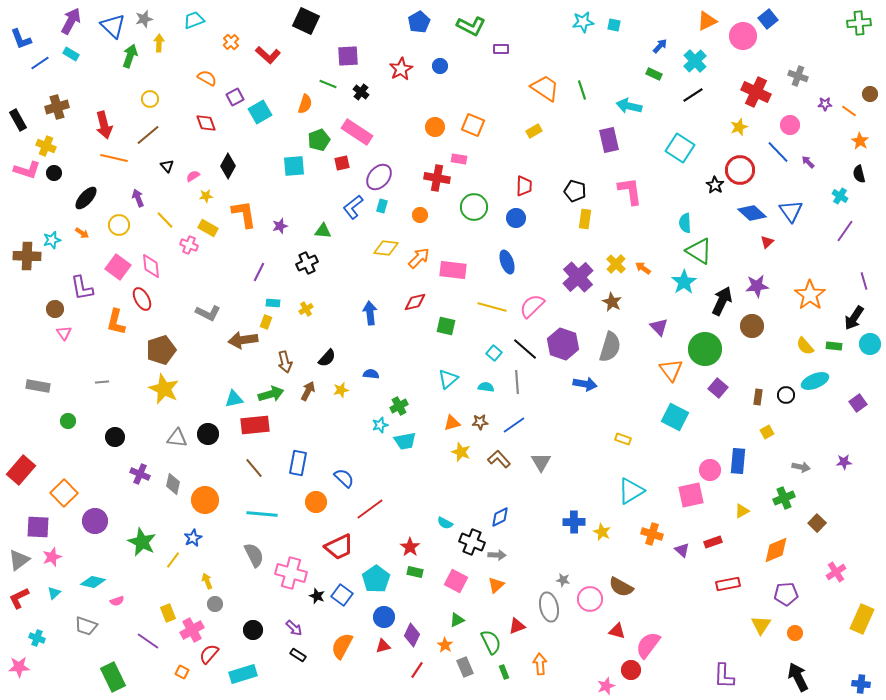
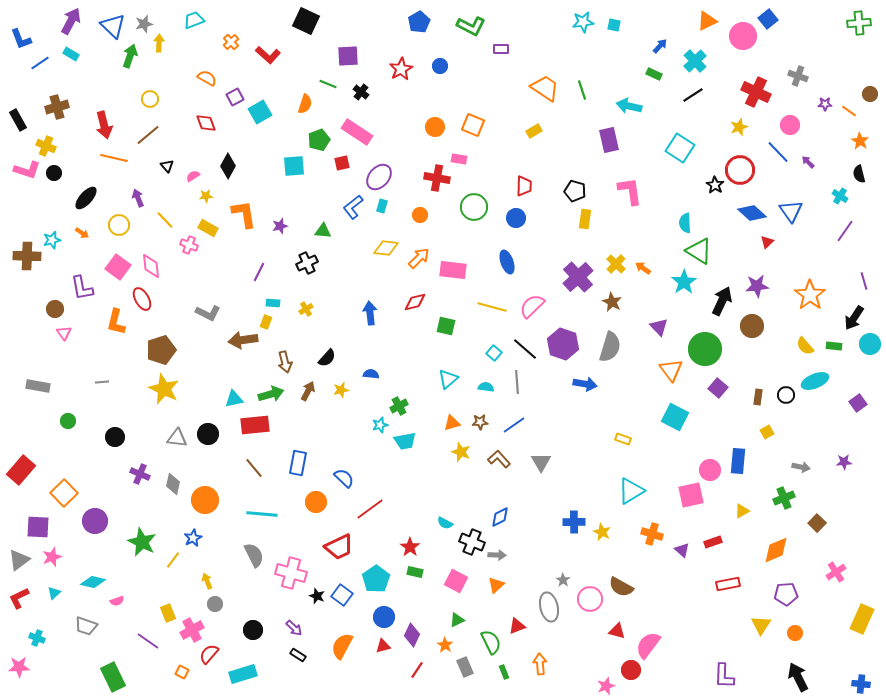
gray star at (144, 19): moved 5 px down
gray star at (563, 580): rotated 24 degrees clockwise
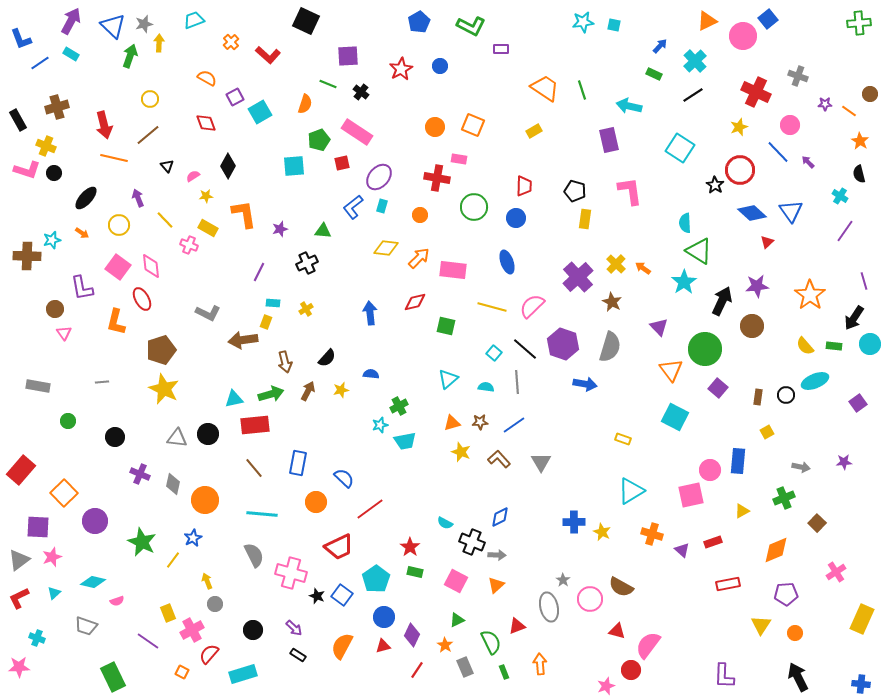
purple star at (280, 226): moved 3 px down
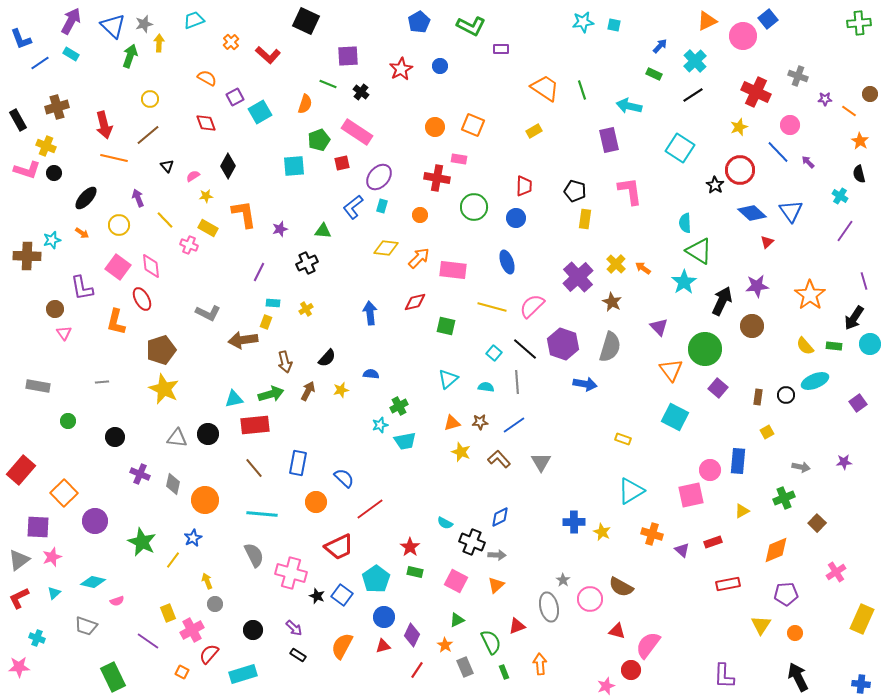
purple star at (825, 104): moved 5 px up
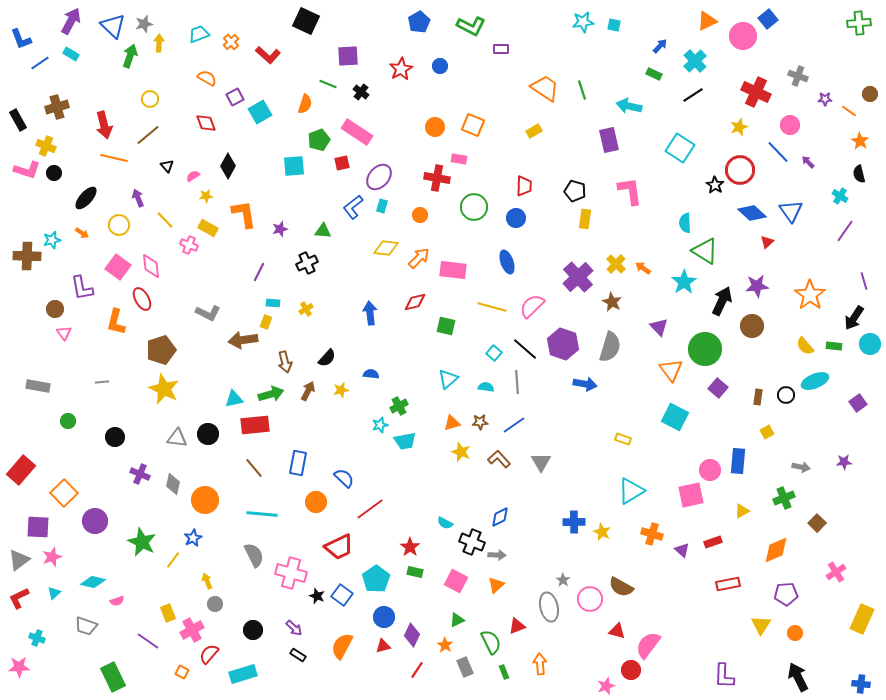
cyan trapezoid at (194, 20): moved 5 px right, 14 px down
green triangle at (699, 251): moved 6 px right
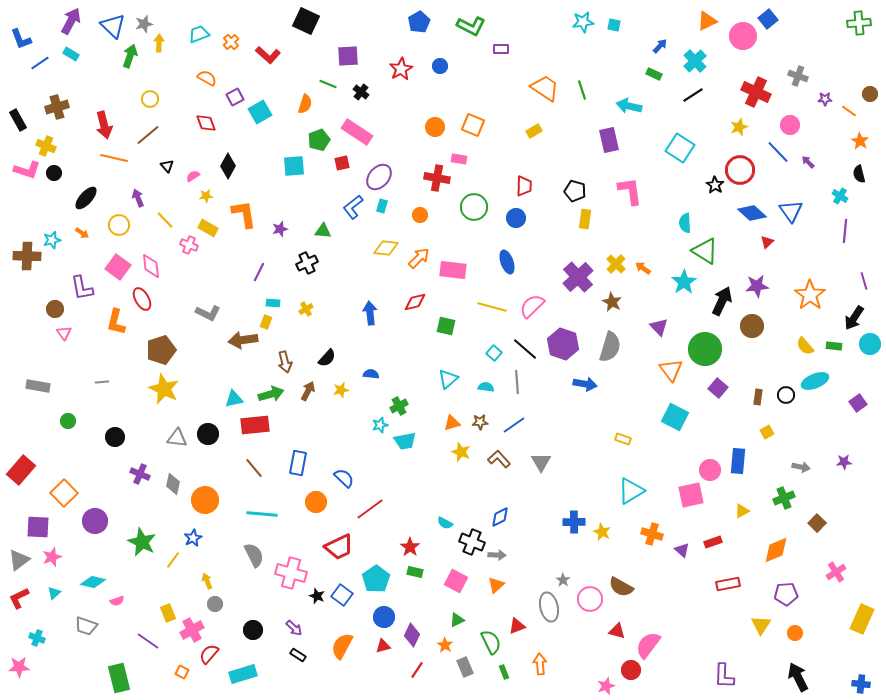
purple line at (845, 231): rotated 30 degrees counterclockwise
green rectangle at (113, 677): moved 6 px right, 1 px down; rotated 12 degrees clockwise
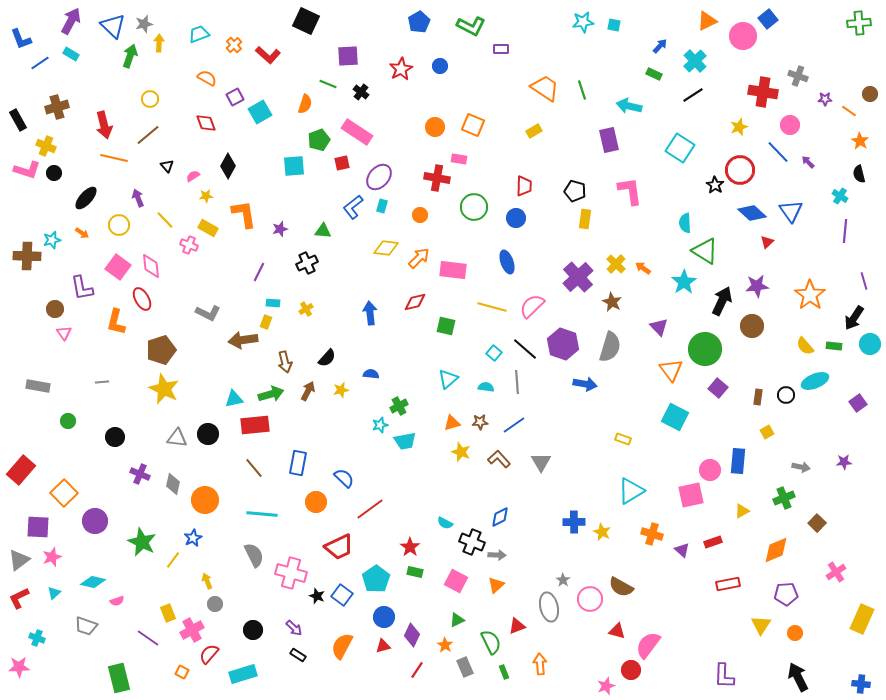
orange cross at (231, 42): moved 3 px right, 3 px down
red cross at (756, 92): moved 7 px right; rotated 16 degrees counterclockwise
purple line at (148, 641): moved 3 px up
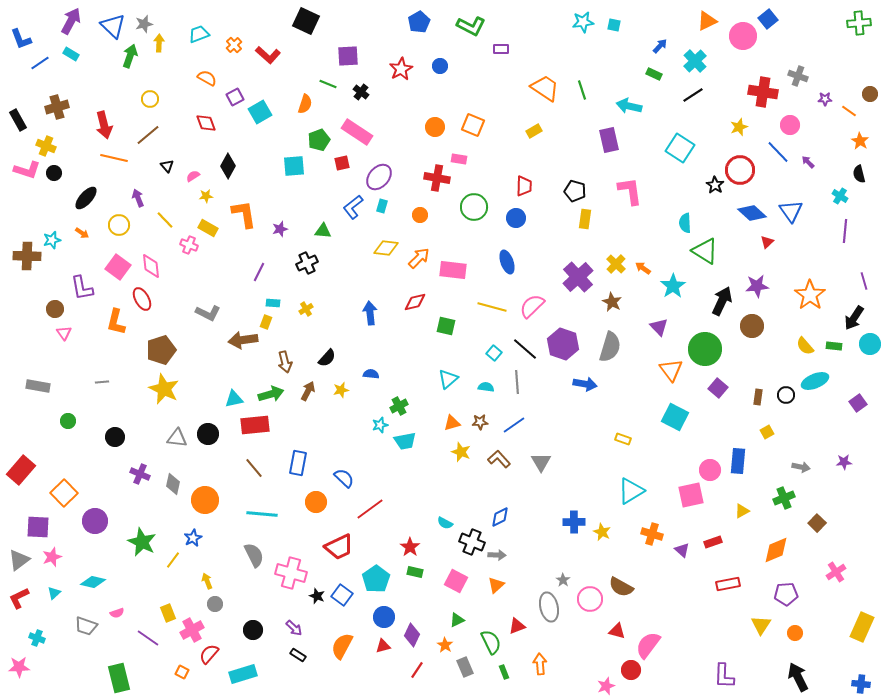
cyan star at (684, 282): moved 11 px left, 4 px down
pink semicircle at (117, 601): moved 12 px down
yellow rectangle at (862, 619): moved 8 px down
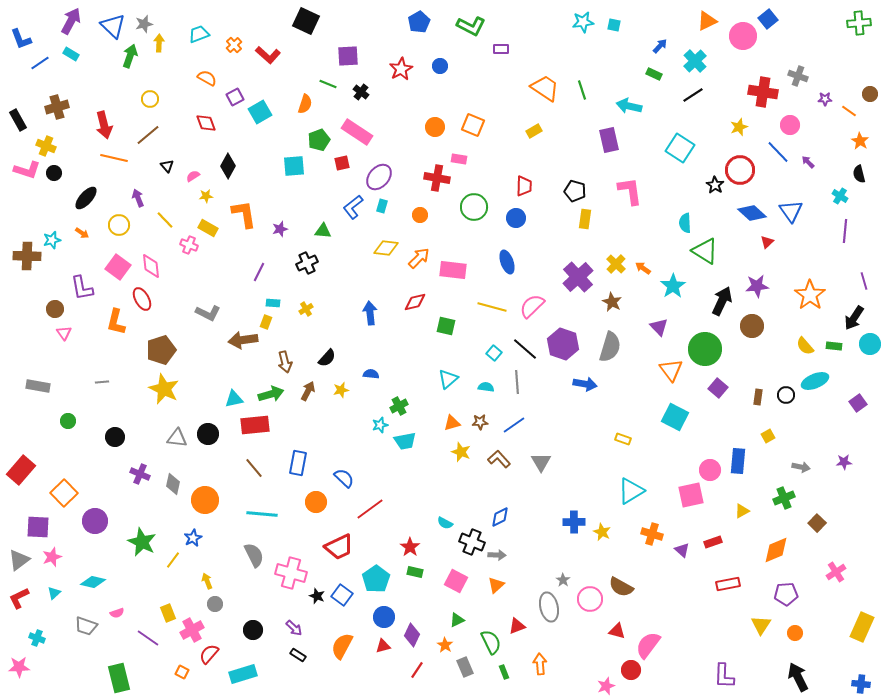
yellow square at (767, 432): moved 1 px right, 4 px down
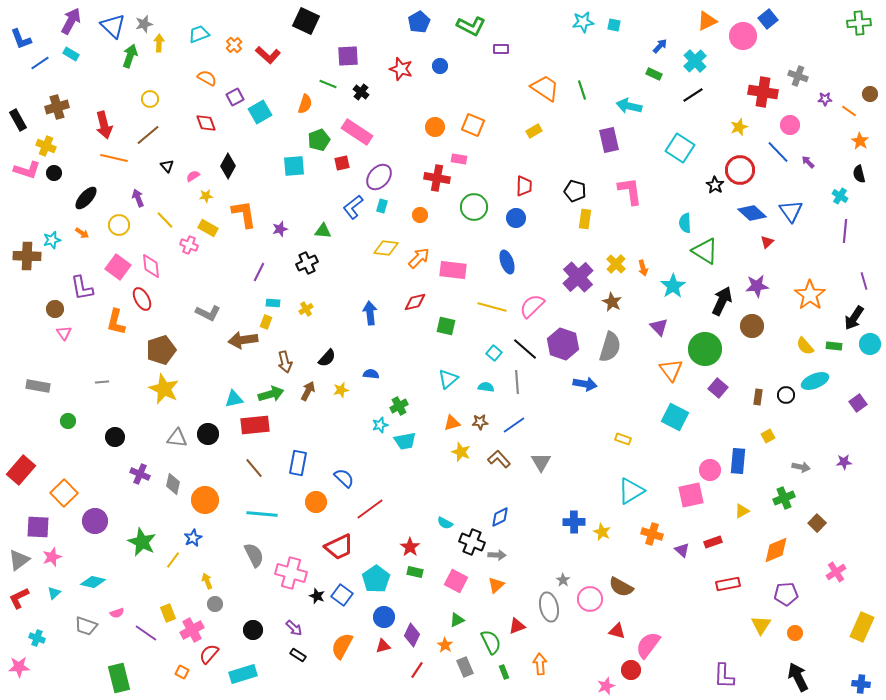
red star at (401, 69): rotated 25 degrees counterclockwise
orange arrow at (643, 268): rotated 140 degrees counterclockwise
purple line at (148, 638): moved 2 px left, 5 px up
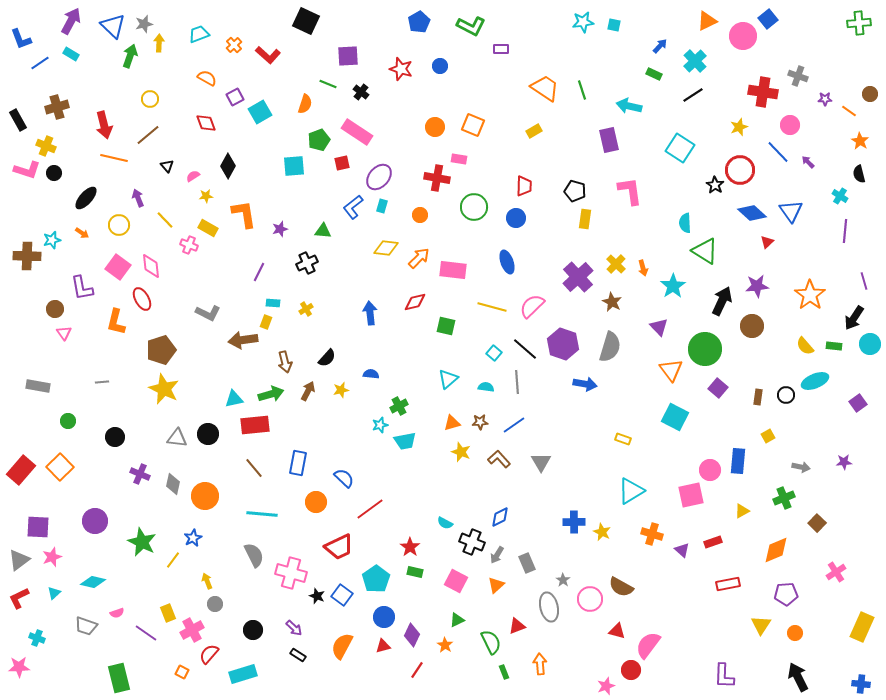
orange square at (64, 493): moved 4 px left, 26 px up
orange circle at (205, 500): moved 4 px up
gray arrow at (497, 555): rotated 120 degrees clockwise
gray rectangle at (465, 667): moved 62 px right, 104 px up
